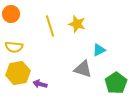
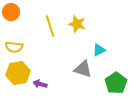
orange circle: moved 2 px up
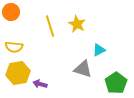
yellow star: rotated 12 degrees clockwise
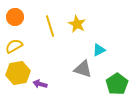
orange circle: moved 4 px right, 5 px down
yellow semicircle: moved 1 px up; rotated 144 degrees clockwise
green pentagon: moved 1 px right, 1 px down
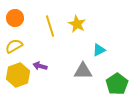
orange circle: moved 1 px down
gray triangle: moved 2 px down; rotated 18 degrees counterclockwise
yellow hexagon: moved 2 px down; rotated 10 degrees counterclockwise
purple arrow: moved 18 px up
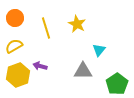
yellow line: moved 4 px left, 2 px down
cyan triangle: rotated 24 degrees counterclockwise
